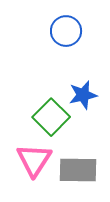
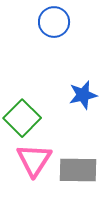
blue circle: moved 12 px left, 9 px up
green square: moved 29 px left, 1 px down
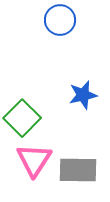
blue circle: moved 6 px right, 2 px up
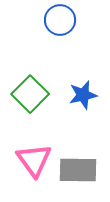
green square: moved 8 px right, 24 px up
pink triangle: rotated 9 degrees counterclockwise
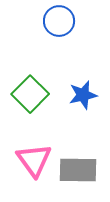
blue circle: moved 1 px left, 1 px down
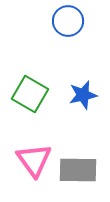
blue circle: moved 9 px right
green square: rotated 15 degrees counterclockwise
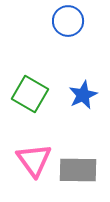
blue star: rotated 12 degrees counterclockwise
